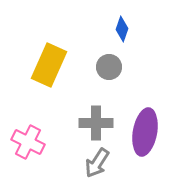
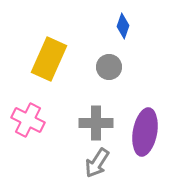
blue diamond: moved 1 px right, 3 px up
yellow rectangle: moved 6 px up
pink cross: moved 22 px up
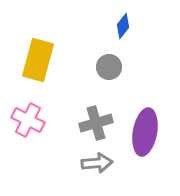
blue diamond: rotated 20 degrees clockwise
yellow rectangle: moved 11 px left, 1 px down; rotated 9 degrees counterclockwise
gray cross: rotated 16 degrees counterclockwise
gray arrow: rotated 128 degrees counterclockwise
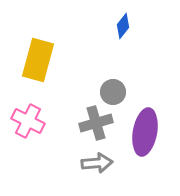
gray circle: moved 4 px right, 25 px down
pink cross: moved 1 px down
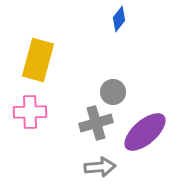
blue diamond: moved 4 px left, 7 px up
pink cross: moved 2 px right, 9 px up; rotated 28 degrees counterclockwise
purple ellipse: rotated 39 degrees clockwise
gray arrow: moved 3 px right, 4 px down
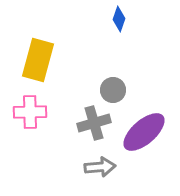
blue diamond: rotated 20 degrees counterclockwise
gray circle: moved 2 px up
gray cross: moved 2 px left
purple ellipse: moved 1 px left
